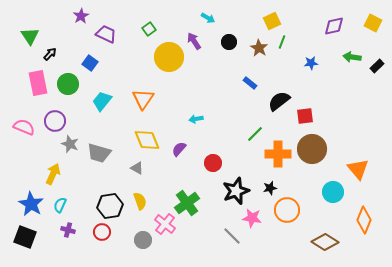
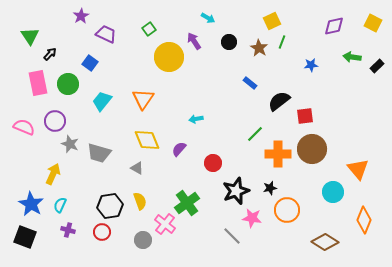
blue star at (311, 63): moved 2 px down
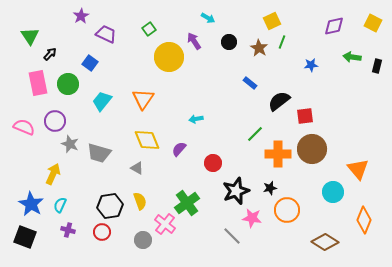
black rectangle at (377, 66): rotated 32 degrees counterclockwise
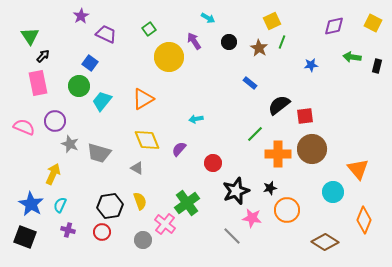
black arrow at (50, 54): moved 7 px left, 2 px down
green circle at (68, 84): moved 11 px right, 2 px down
orange triangle at (143, 99): rotated 25 degrees clockwise
black semicircle at (279, 101): moved 4 px down
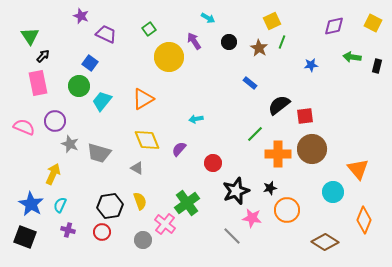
purple star at (81, 16): rotated 21 degrees counterclockwise
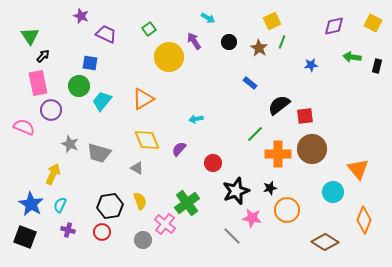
blue square at (90, 63): rotated 28 degrees counterclockwise
purple circle at (55, 121): moved 4 px left, 11 px up
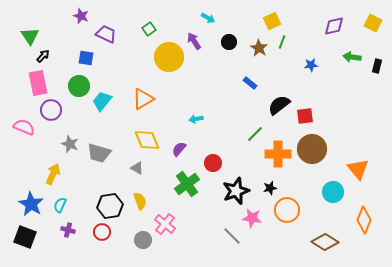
blue square at (90, 63): moved 4 px left, 5 px up
green cross at (187, 203): moved 19 px up
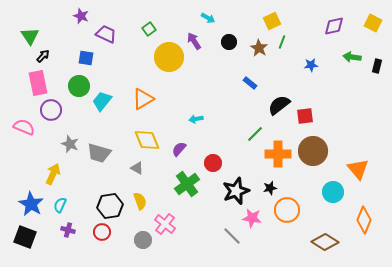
brown circle at (312, 149): moved 1 px right, 2 px down
